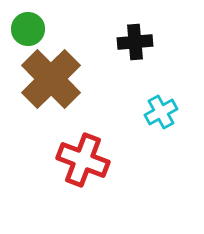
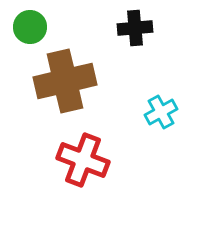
green circle: moved 2 px right, 2 px up
black cross: moved 14 px up
brown cross: moved 14 px right, 2 px down; rotated 32 degrees clockwise
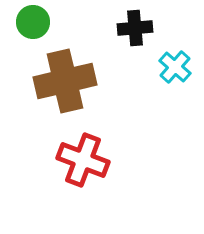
green circle: moved 3 px right, 5 px up
cyan cross: moved 14 px right, 45 px up; rotated 20 degrees counterclockwise
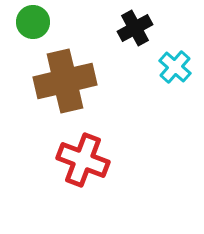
black cross: rotated 24 degrees counterclockwise
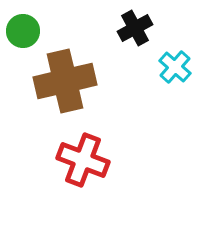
green circle: moved 10 px left, 9 px down
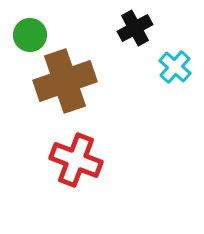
green circle: moved 7 px right, 4 px down
brown cross: rotated 6 degrees counterclockwise
red cross: moved 7 px left
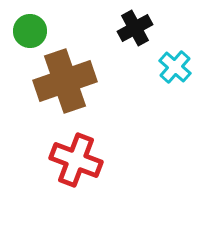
green circle: moved 4 px up
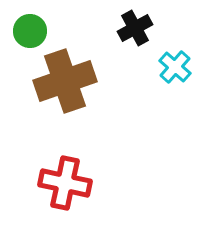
red cross: moved 11 px left, 23 px down; rotated 9 degrees counterclockwise
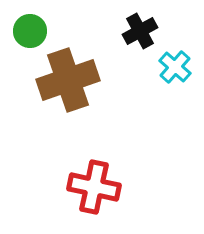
black cross: moved 5 px right, 3 px down
brown cross: moved 3 px right, 1 px up
red cross: moved 29 px right, 4 px down
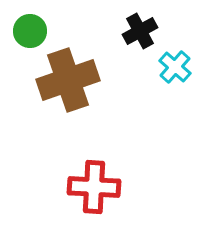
red cross: rotated 9 degrees counterclockwise
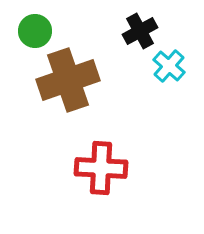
green circle: moved 5 px right
cyan cross: moved 6 px left, 1 px up
red cross: moved 7 px right, 19 px up
